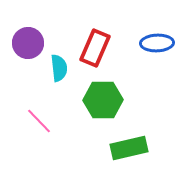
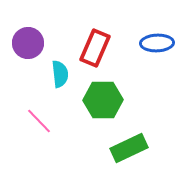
cyan semicircle: moved 1 px right, 6 px down
green rectangle: rotated 12 degrees counterclockwise
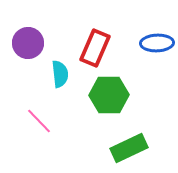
green hexagon: moved 6 px right, 5 px up
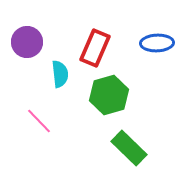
purple circle: moved 1 px left, 1 px up
green hexagon: rotated 15 degrees counterclockwise
green rectangle: rotated 69 degrees clockwise
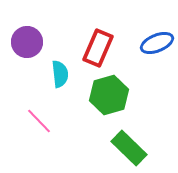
blue ellipse: rotated 20 degrees counterclockwise
red rectangle: moved 3 px right
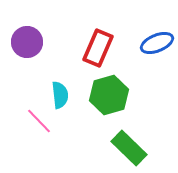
cyan semicircle: moved 21 px down
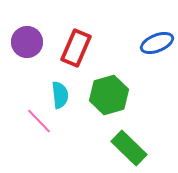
red rectangle: moved 22 px left
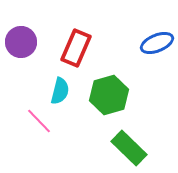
purple circle: moved 6 px left
cyan semicircle: moved 4 px up; rotated 20 degrees clockwise
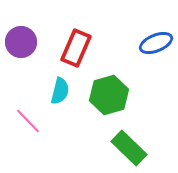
blue ellipse: moved 1 px left
pink line: moved 11 px left
